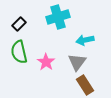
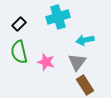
pink star: rotated 18 degrees counterclockwise
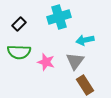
cyan cross: moved 1 px right
green semicircle: rotated 75 degrees counterclockwise
gray triangle: moved 2 px left, 1 px up
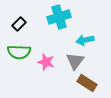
brown rectangle: moved 2 px right, 2 px up; rotated 24 degrees counterclockwise
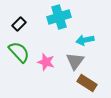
green semicircle: rotated 135 degrees counterclockwise
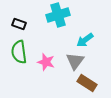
cyan cross: moved 1 px left, 2 px up
black rectangle: rotated 64 degrees clockwise
cyan arrow: rotated 24 degrees counterclockwise
green semicircle: rotated 145 degrees counterclockwise
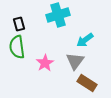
black rectangle: rotated 56 degrees clockwise
green semicircle: moved 2 px left, 5 px up
pink star: moved 1 px left, 1 px down; rotated 24 degrees clockwise
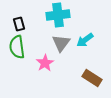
cyan cross: rotated 10 degrees clockwise
gray triangle: moved 14 px left, 18 px up
brown rectangle: moved 5 px right, 5 px up
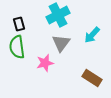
cyan cross: rotated 20 degrees counterclockwise
cyan arrow: moved 7 px right, 5 px up; rotated 12 degrees counterclockwise
pink star: rotated 18 degrees clockwise
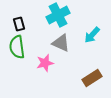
gray triangle: rotated 42 degrees counterclockwise
brown rectangle: rotated 66 degrees counterclockwise
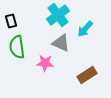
cyan cross: rotated 10 degrees counterclockwise
black rectangle: moved 8 px left, 3 px up
cyan arrow: moved 7 px left, 6 px up
pink star: rotated 18 degrees clockwise
brown rectangle: moved 5 px left, 3 px up
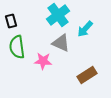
pink star: moved 2 px left, 2 px up
